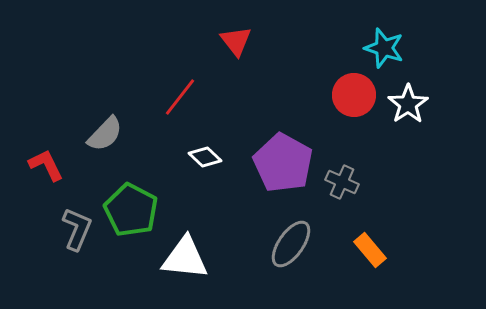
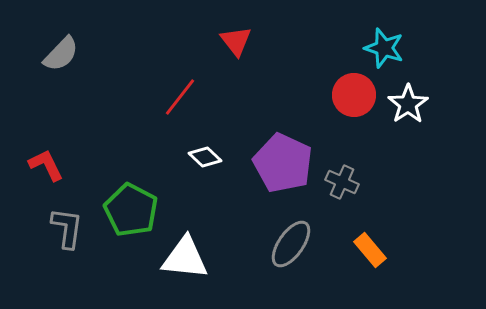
gray semicircle: moved 44 px left, 80 px up
purple pentagon: rotated 4 degrees counterclockwise
gray L-shape: moved 10 px left, 1 px up; rotated 15 degrees counterclockwise
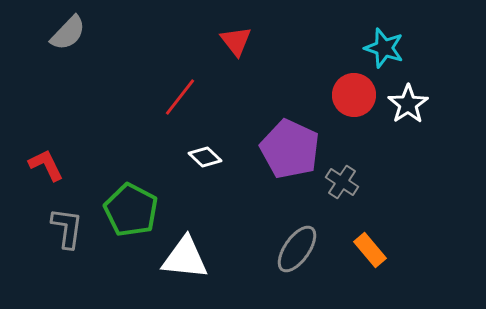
gray semicircle: moved 7 px right, 21 px up
purple pentagon: moved 7 px right, 14 px up
gray cross: rotated 8 degrees clockwise
gray ellipse: moved 6 px right, 5 px down
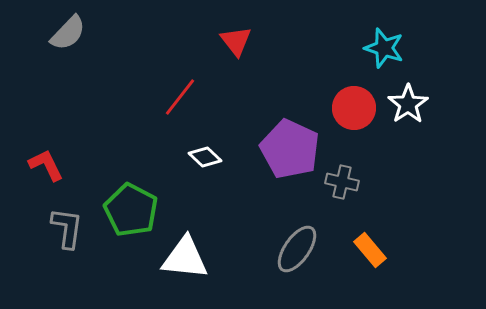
red circle: moved 13 px down
gray cross: rotated 20 degrees counterclockwise
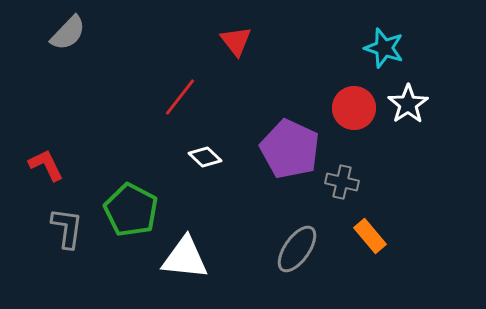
orange rectangle: moved 14 px up
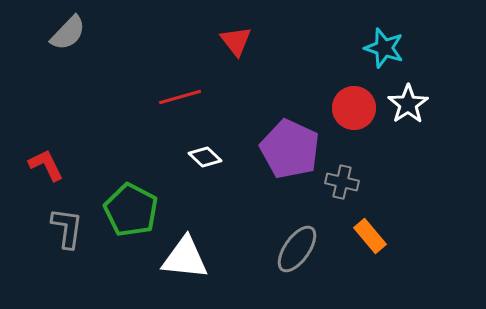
red line: rotated 36 degrees clockwise
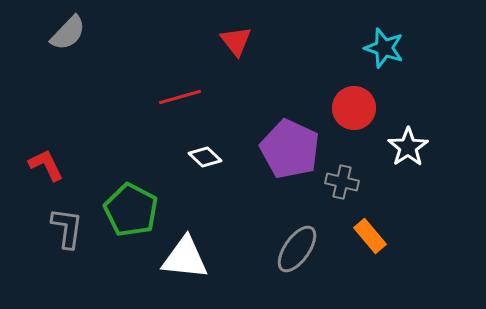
white star: moved 43 px down
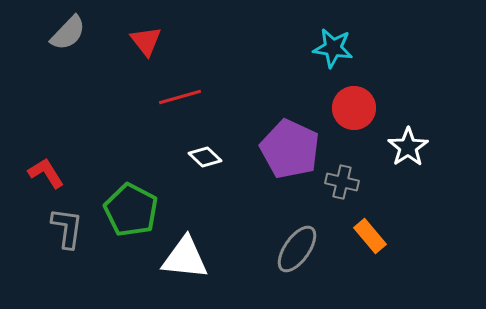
red triangle: moved 90 px left
cyan star: moved 51 px left; rotated 9 degrees counterclockwise
red L-shape: moved 8 px down; rotated 6 degrees counterclockwise
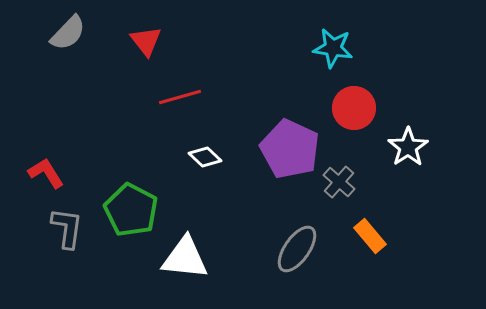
gray cross: moved 3 px left; rotated 28 degrees clockwise
